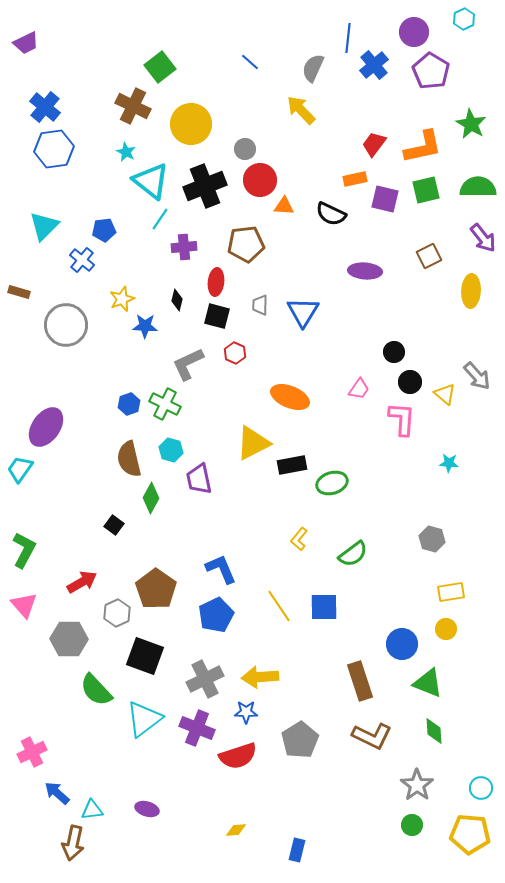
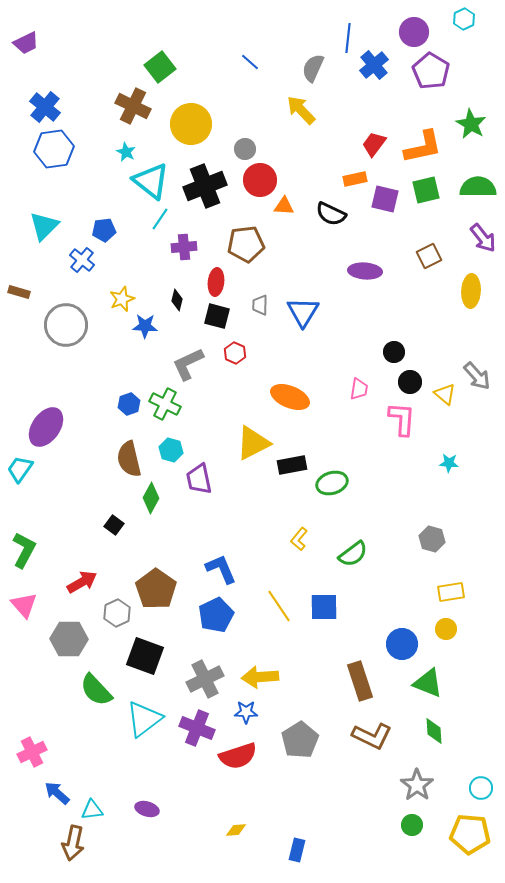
pink trapezoid at (359, 389): rotated 25 degrees counterclockwise
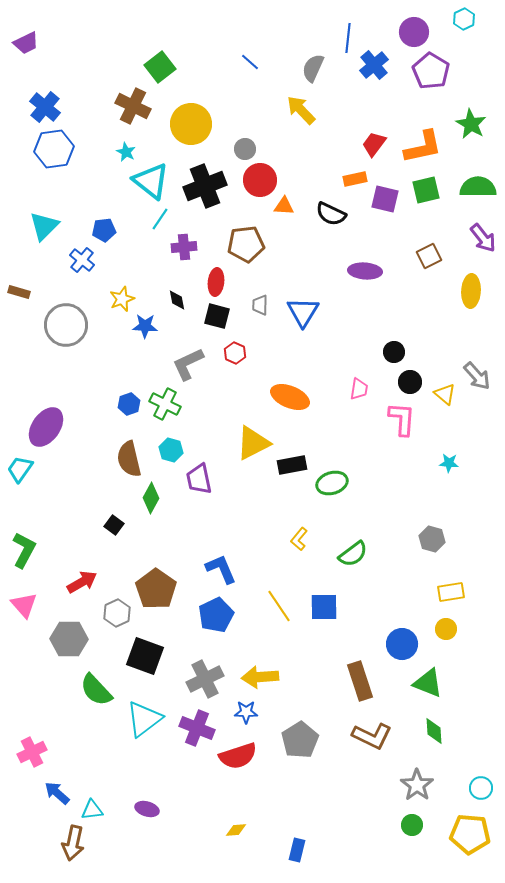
black diamond at (177, 300): rotated 25 degrees counterclockwise
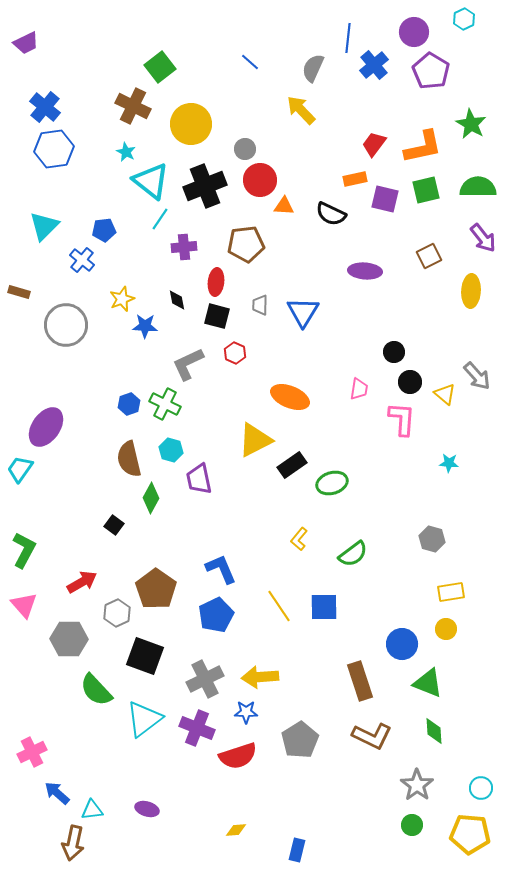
yellow triangle at (253, 443): moved 2 px right, 3 px up
black rectangle at (292, 465): rotated 24 degrees counterclockwise
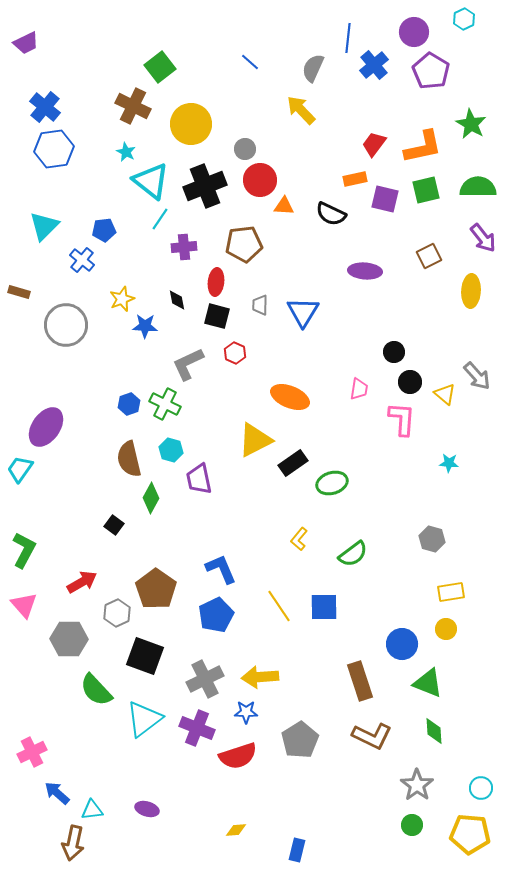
brown pentagon at (246, 244): moved 2 px left
black rectangle at (292, 465): moved 1 px right, 2 px up
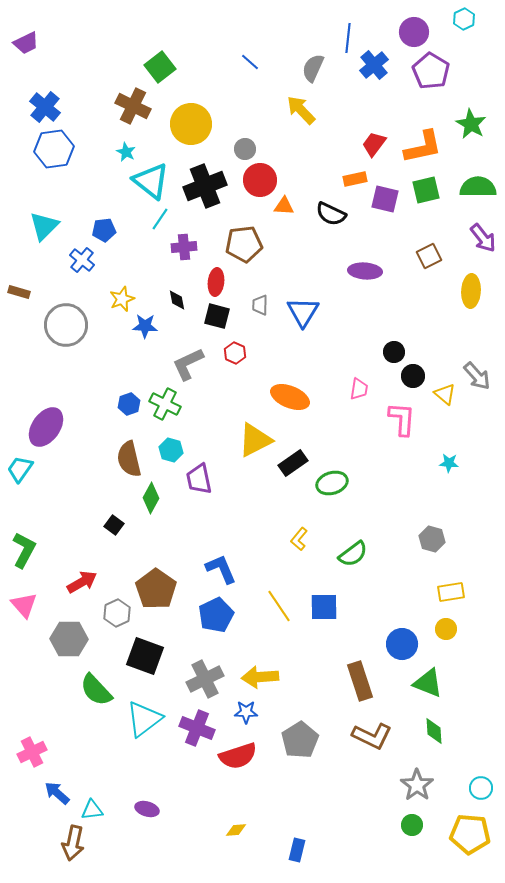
black circle at (410, 382): moved 3 px right, 6 px up
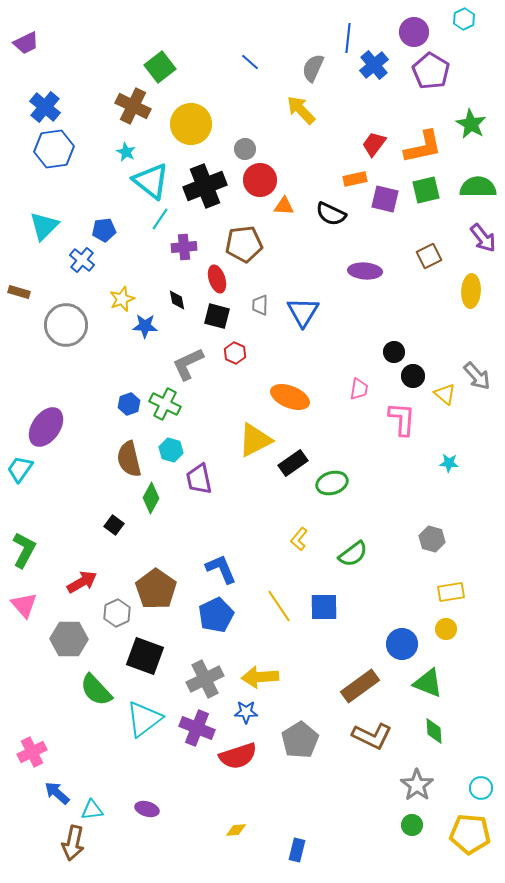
red ellipse at (216, 282): moved 1 px right, 3 px up; rotated 24 degrees counterclockwise
brown rectangle at (360, 681): moved 5 px down; rotated 72 degrees clockwise
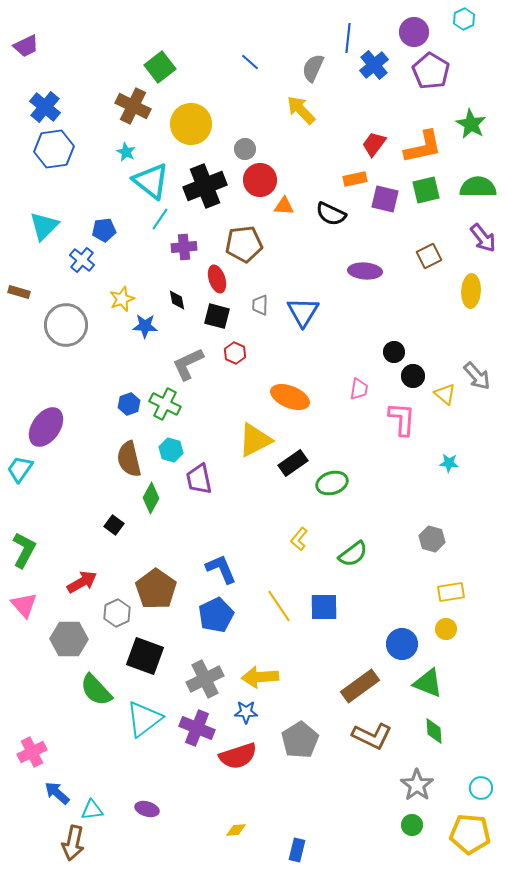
purple trapezoid at (26, 43): moved 3 px down
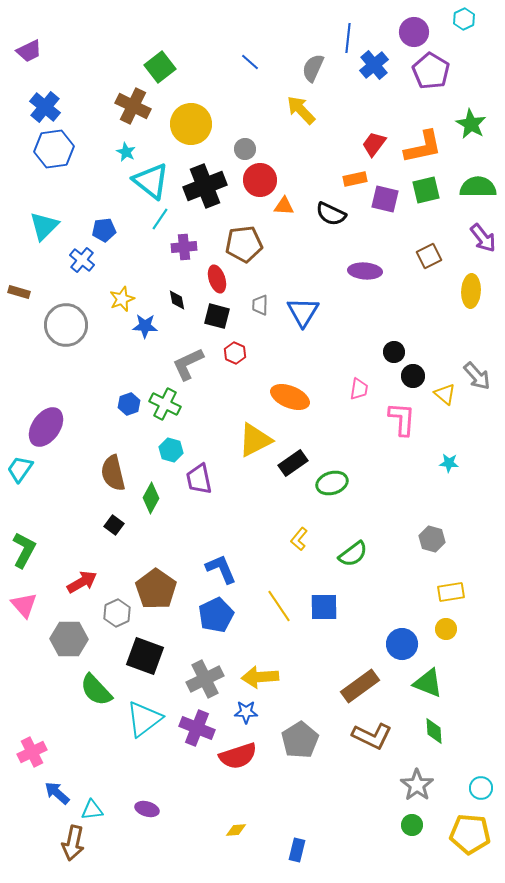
purple trapezoid at (26, 46): moved 3 px right, 5 px down
brown semicircle at (129, 459): moved 16 px left, 14 px down
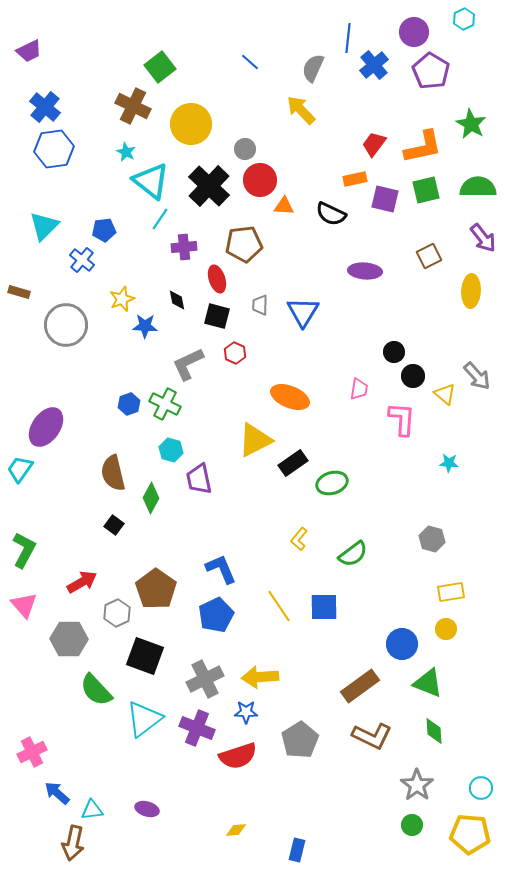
black cross at (205, 186): moved 4 px right; rotated 24 degrees counterclockwise
